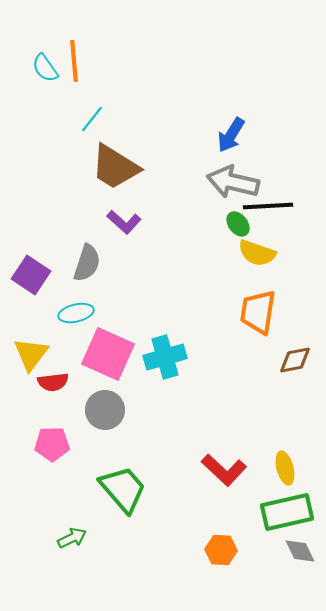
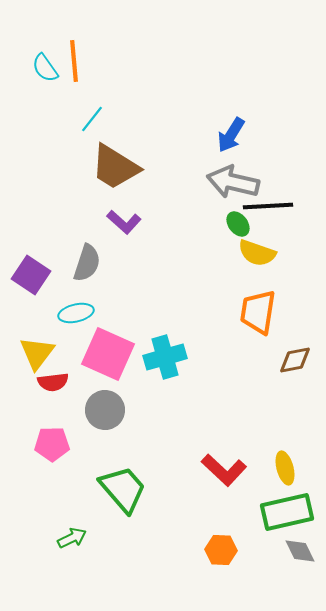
yellow triangle: moved 6 px right, 1 px up
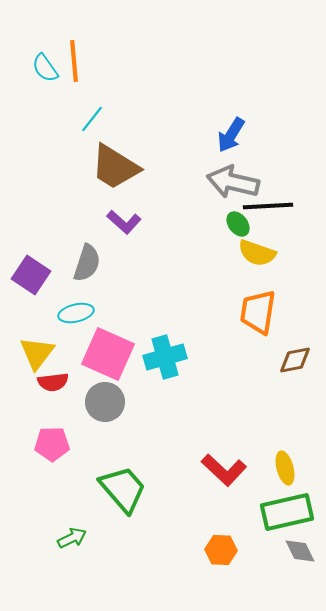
gray circle: moved 8 px up
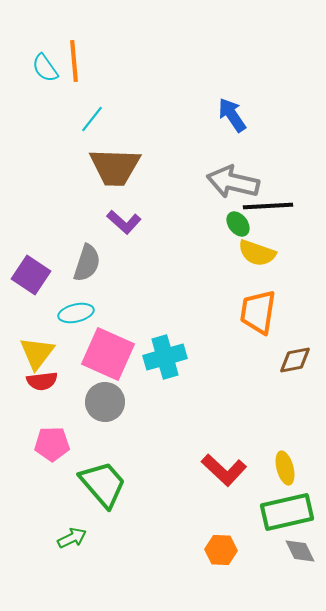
blue arrow: moved 1 px right, 20 px up; rotated 114 degrees clockwise
brown trapezoid: rotated 30 degrees counterclockwise
red semicircle: moved 11 px left, 1 px up
green trapezoid: moved 20 px left, 5 px up
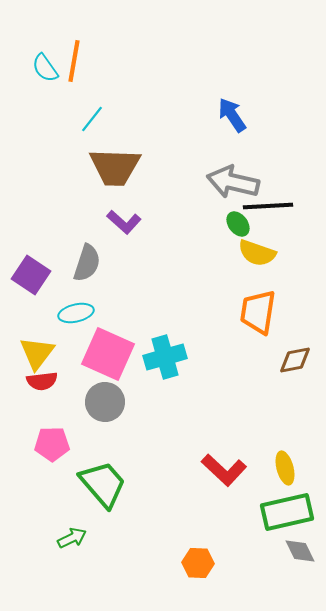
orange line: rotated 15 degrees clockwise
orange hexagon: moved 23 px left, 13 px down
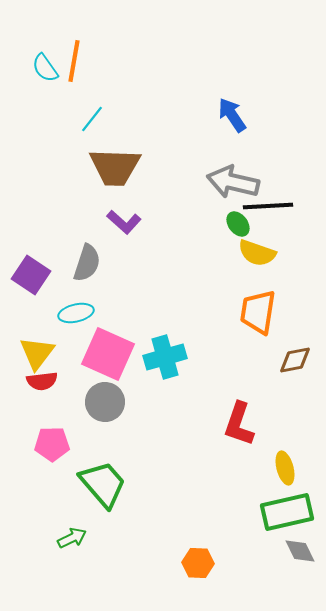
red L-shape: moved 15 px right, 46 px up; rotated 66 degrees clockwise
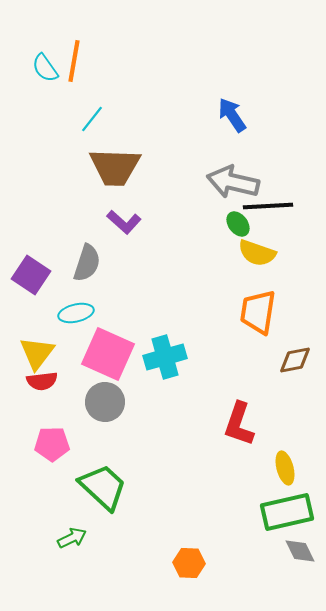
green trapezoid: moved 3 px down; rotated 6 degrees counterclockwise
orange hexagon: moved 9 px left
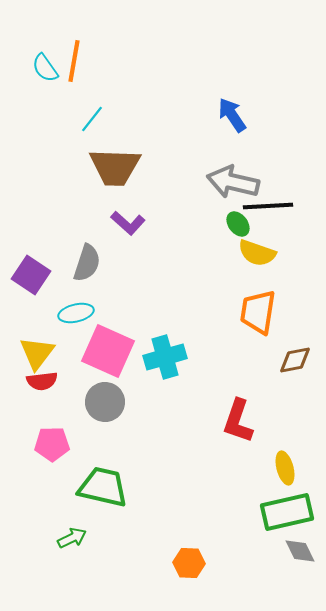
purple L-shape: moved 4 px right, 1 px down
pink square: moved 3 px up
red L-shape: moved 1 px left, 3 px up
green trapezoid: rotated 30 degrees counterclockwise
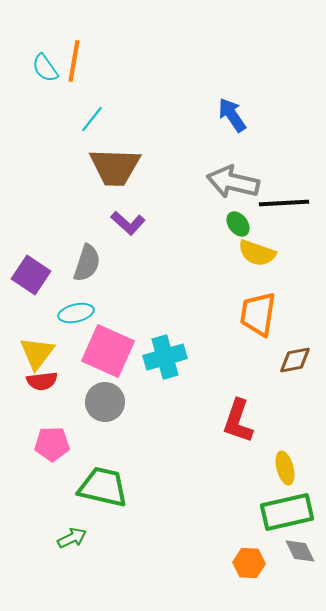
black line: moved 16 px right, 3 px up
orange trapezoid: moved 2 px down
orange hexagon: moved 60 px right
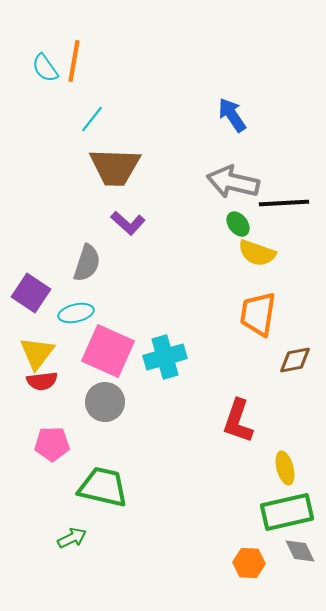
purple square: moved 18 px down
